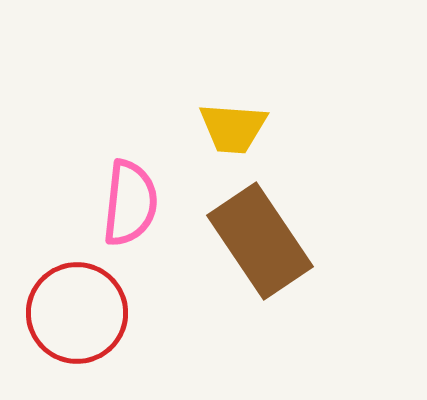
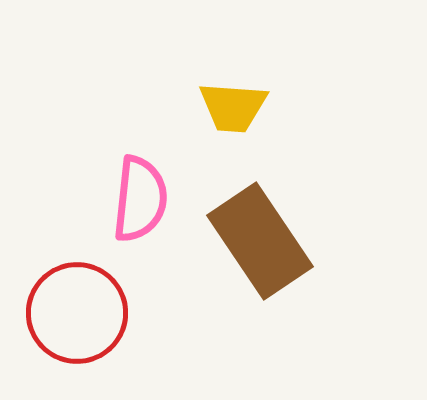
yellow trapezoid: moved 21 px up
pink semicircle: moved 10 px right, 4 px up
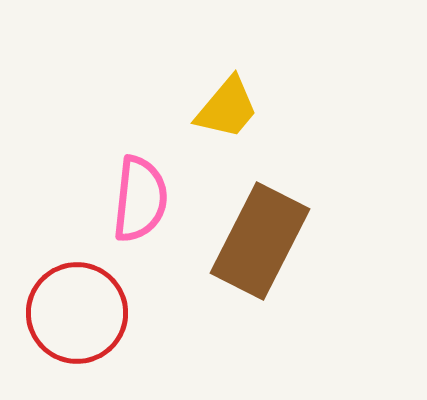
yellow trapezoid: moved 6 px left, 1 px down; rotated 54 degrees counterclockwise
brown rectangle: rotated 61 degrees clockwise
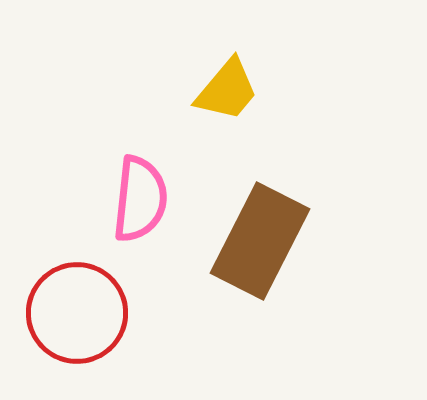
yellow trapezoid: moved 18 px up
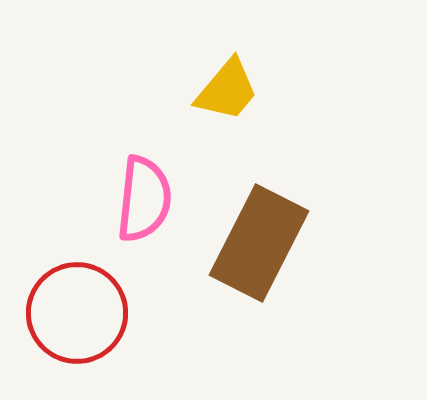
pink semicircle: moved 4 px right
brown rectangle: moved 1 px left, 2 px down
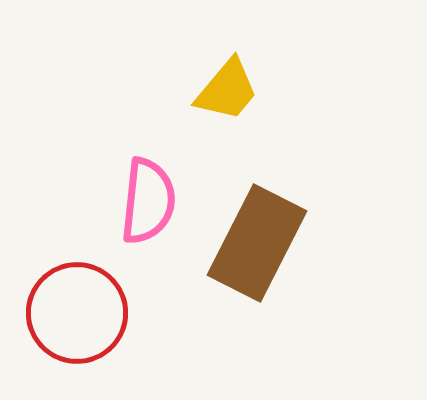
pink semicircle: moved 4 px right, 2 px down
brown rectangle: moved 2 px left
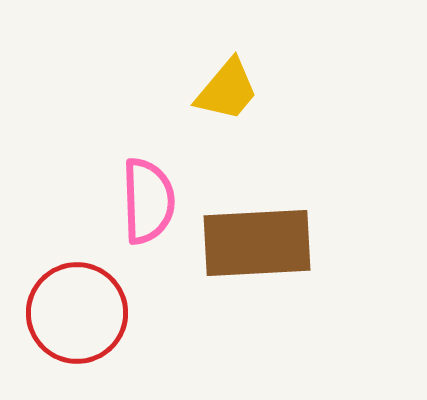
pink semicircle: rotated 8 degrees counterclockwise
brown rectangle: rotated 60 degrees clockwise
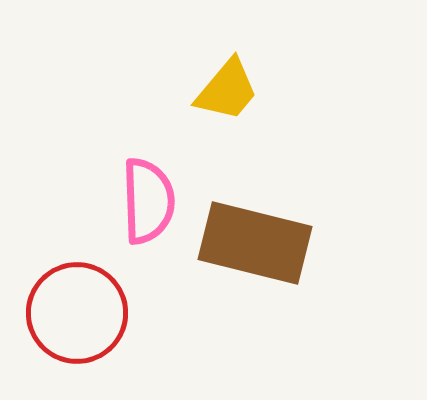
brown rectangle: moved 2 px left; rotated 17 degrees clockwise
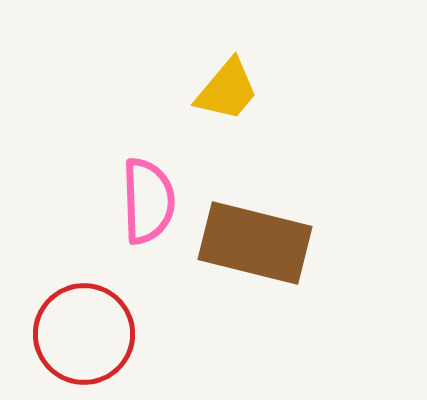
red circle: moved 7 px right, 21 px down
